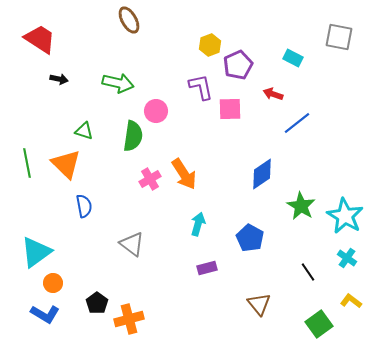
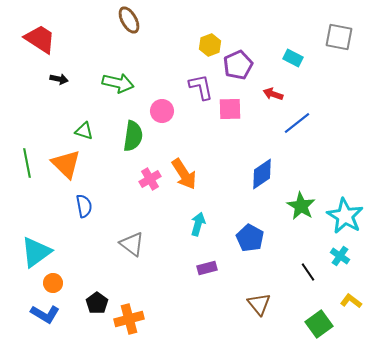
pink circle: moved 6 px right
cyan cross: moved 7 px left, 2 px up
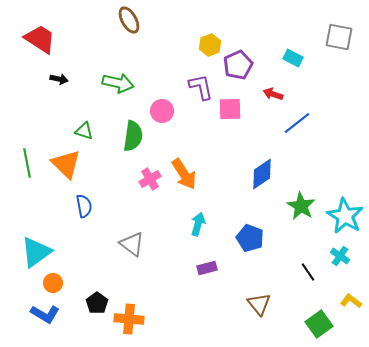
blue pentagon: rotated 8 degrees counterclockwise
orange cross: rotated 20 degrees clockwise
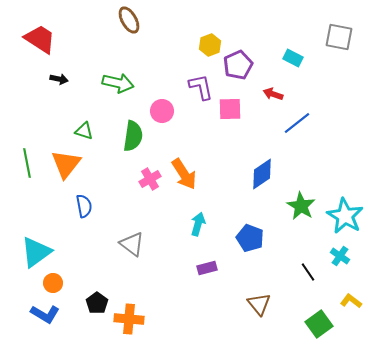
orange triangle: rotated 24 degrees clockwise
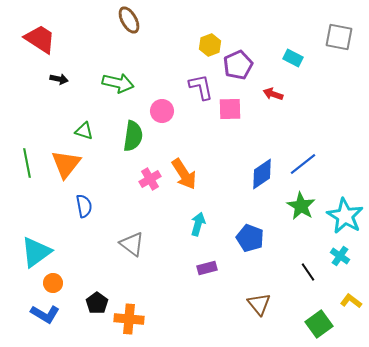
blue line: moved 6 px right, 41 px down
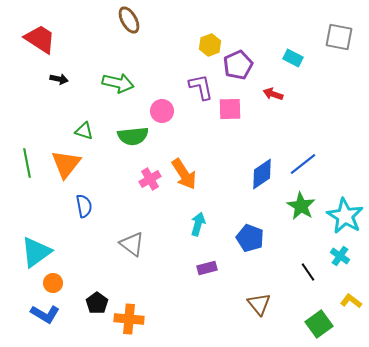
green semicircle: rotated 76 degrees clockwise
